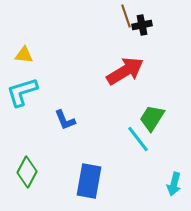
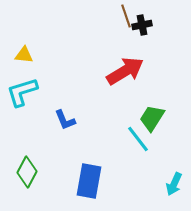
cyan arrow: rotated 10 degrees clockwise
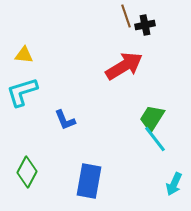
black cross: moved 3 px right
red arrow: moved 1 px left, 5 px up
cyan line: moved 17 px right
